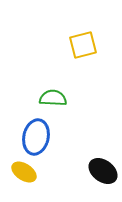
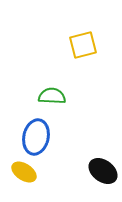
green semicircle: moved 1 px left, 2 px up
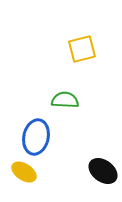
yellow square: moved 1 px left, 4 px down
green semicircle: moved 13 px right, 4 px down
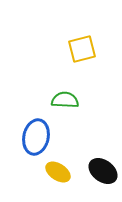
yellow ellipse: moved 34 px right
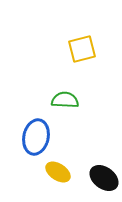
black ellipse: moved 1 px right, 7 px down
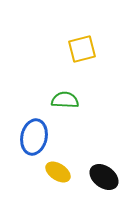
blue ellipse: moved 2 px left
black ellipse: moved 1 px up
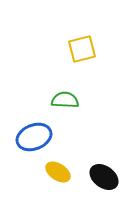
blue ellipse: rotated 56 degrees clockwise
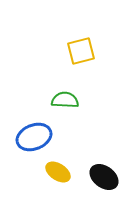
yellow square: moved 1 px left, 2 px down
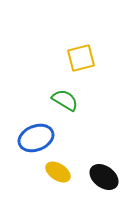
yellow square: moved 7 px down
green semicircle: rotated 28 degrees clockwise
blue ellipse: moved 2 px right, 1 px down
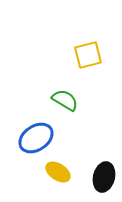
yellow square: moved 7 px right, 3 px up
blue ellipse: rotated 12 degrees counterclockwise
black ellipse: rotated 68 degrees clockwise
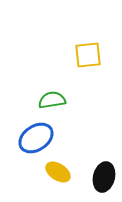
yellow square: rotated 8 degrees clockwise
green semicircle: moved 13 px left; rotated 40 degrees counterclockwise
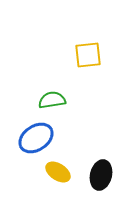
black ellipse: moved 3 px left, 2 px up
